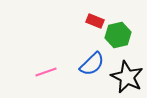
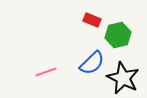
red rectangle: moved 3 px left, 1 px up
blue semicircle: moved 1 px up
black star: moved 4 px left, 1 px down
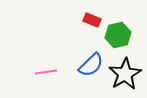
blue semicircle: moved 1 px left, 2 px down
pink line: rotated 10 degrees clockwise
black star: moved 2 px right, 4 px up; rotated 16 degrees clockwise
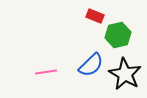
red rectangle: moved 3 px right, 4 px up
black star: rotated 12 degrees counterclockwise
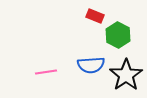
green hexagon: rotated 20 degrees counterclockwise
blue semicircle: rotated 40 degrees clockwise
black star: moved 1 px right, 1 px down; rotated 8 degrees clockwise
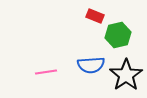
green hexagon: rotated 20 degrees clockwise
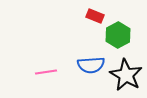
green hexagon: rotated 15 degrees counterclockwise
black star: rotated 8 degrees counterclockwise
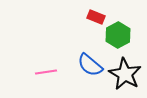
red rectangle: moved 1 px right, 1 px down
blue semicircle: moved 1 px left; rotated 44 degrees clockwise
black star: moved 1 px left, 1 px up
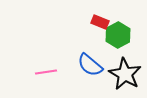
red rectangle: moved 4 px right, 5 px down
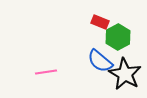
green hexagon: moved 2 px down
blue semicircle: moved 10 px right, 4 px up
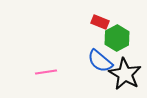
green hexagon: moved 1 px left, 1 px down
